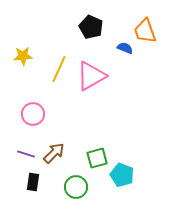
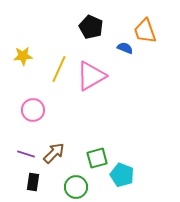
pink circle: moved 4 px up
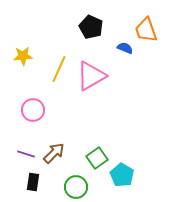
orange trapezoid: moved 1 px right, 1 px up
green square: rotated 20 degrees counterclockwise
cyan pentagon: rotated 10 degrees clockwise
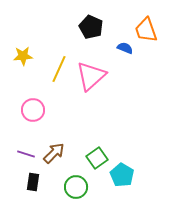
pink triangle: rotated 12 degrees counterclockwise
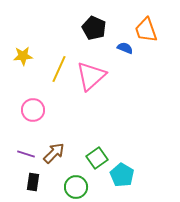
black pentagon: moved 3 px right, 1 px down
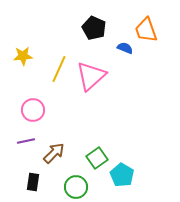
purple line: moved 13 px up; rotated 30 degrees counterclockwise
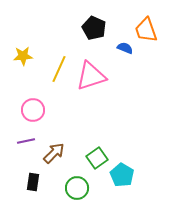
pink triangle: rotated 24 degrees clockwise
green circle: moved 1 px right, 1 px down
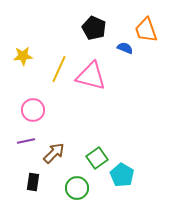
pink triangle: rotated 32 degrees clockwise
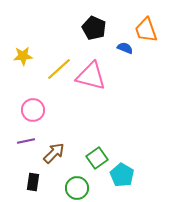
yellow line: rotated 24 degrees clockwise
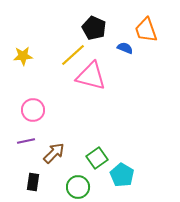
yellow line: moved 14 px right, 14 px up
green circle: moved 1 px right, 1 px up
